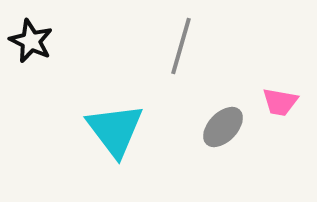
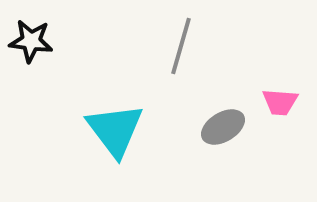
black star: rotated 18 degrees counterclockwise
pink trapezoid: rotated 6 degrees counterclockwise
gray ellipse: rotated 15 degrees clockwise
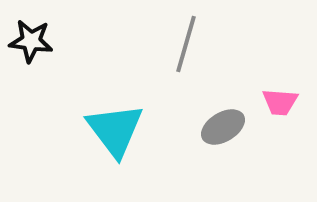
gray line: moved 5 px right, 2 px up
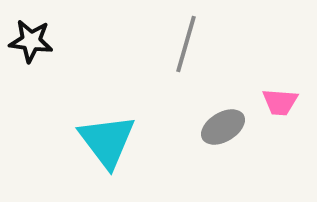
cyan triangle: moved 8 px left, 11 px down
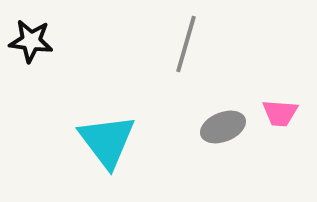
pink trapezoid: moved 11 px down
gray ellipse: rotated 9 degrees clockwise
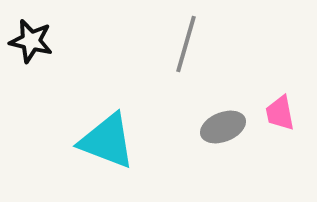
black star: rotated 6 degrees clockwise
pink trapezoid: rotated 75 degrees clockwise
cyan triangle: rotated 32 degrees counterclockwise
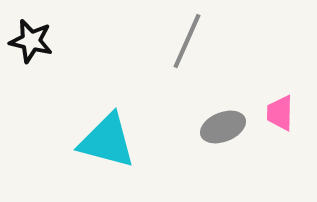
gray line: moved 1 px right, 3 px up; rotated 8 degrees clockwise
pink trapezoid: rotated 12 degrees clockwise
cyan triangle: rotated 6 degrees counterclockwise
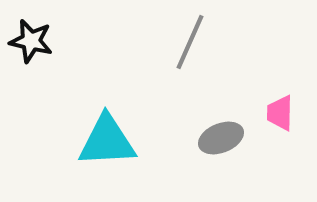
gray line: moved 3 px right, 1 px down
gray ellipse: moved 2 px left, 11 px down
cyan triangle: rotated 18 degrees counterclockwise
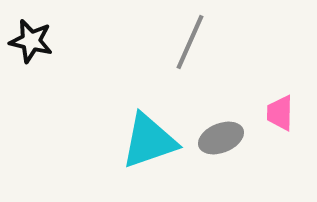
cyan triangle: moved 42 px right; rotated 16 degrees counterclockwise
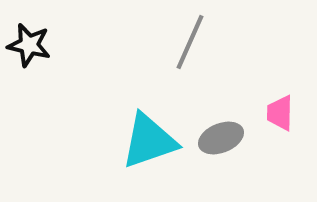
black star: moved 2 px left, 4 px down
